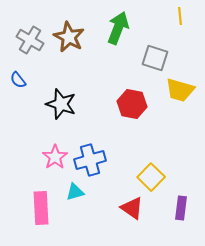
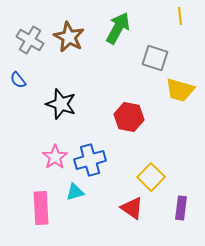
green arrow: rotated 8 degrees clockwise
red hexagon: moved 3 px left, 13 px down
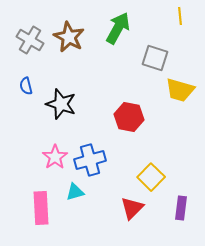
blue semicircle: moved 8 px right, 6 px down; rotated 24 degrees clockwise
red triangle: rotated 40 degrees clockwise
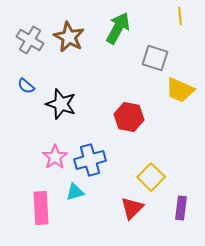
blue semicircle: rotated 36 degrees counterclockwise
yellow trapezoid: rotated 8 degrees clockwise
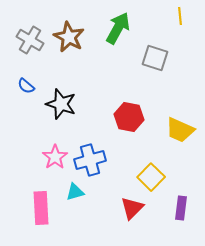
yellow trapezoid: moved 40 px down
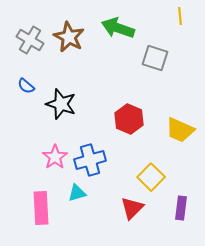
green arrow: rotated 100 degrees counterclockwise
red hexagon: moved 2 px down; rotated 12 degrees clockwise
cyan triangle: moved 2 px right, 1 px down
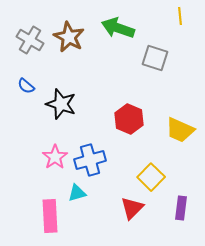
pink rectangle: moved 9 px right, 8 px down
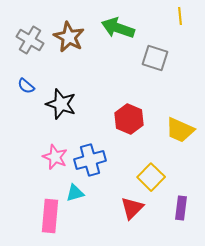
pink star: rotated 15 degrees counterclockwise
cyan triangle: moved 2 px left
pink rectangle: rotated 8 degrees clockwise
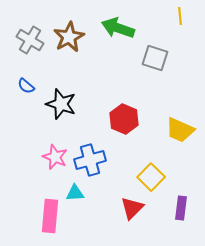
brown star: rotated 16 degrees clockwise
red hexagon: moved 5 px left
cyan triangle: rotated 12 degrees clockwise
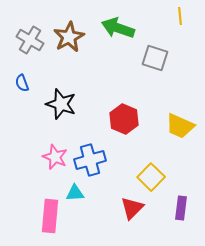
blue semicircle: moved 4 px left, 3 px up; rotated 30 degrees clockwise
yellow trapezoid: moved 4 px up
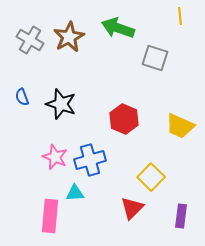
blue semicircle: moved 14 px down
purple rectangle: moved 8 px down
